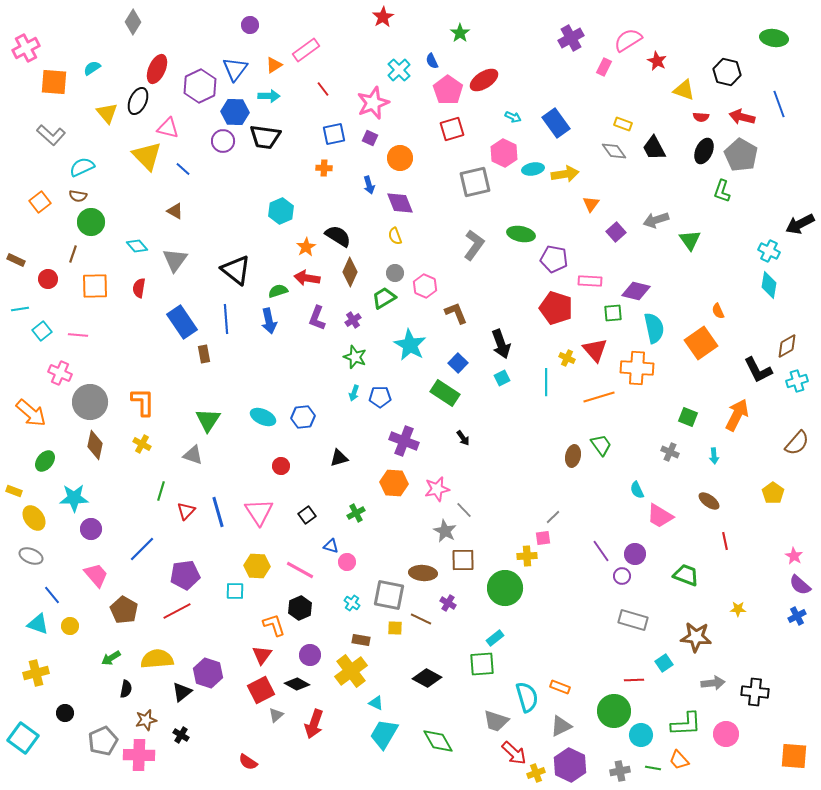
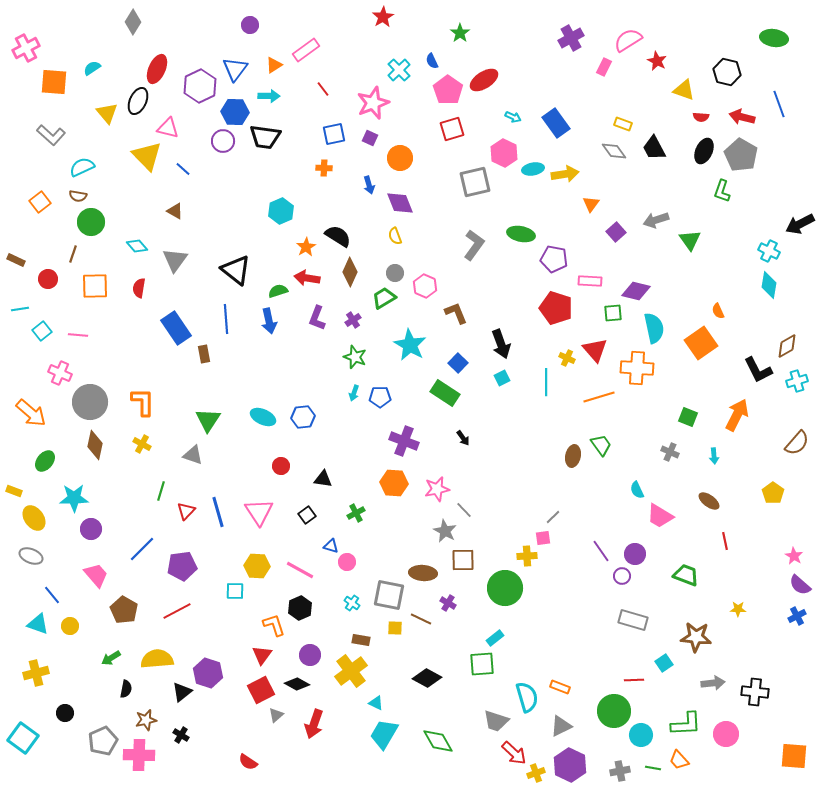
blue rectangle at (182, 322): moved 6 px left, 6 px down
black triangle at (339, 458): moved 16 px left, 21 px down; rotated 24 degrees clockwise
purple pentagon at (185, 575): moved 3 px left, 9 px up
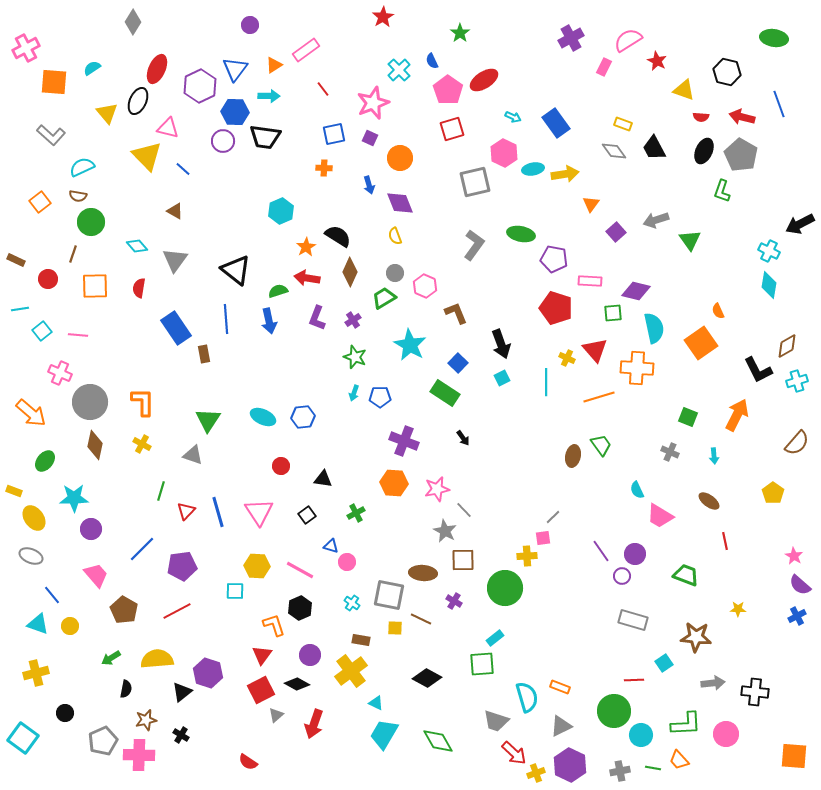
purple cross at (448, 603): moved 6 px right, 2 px up
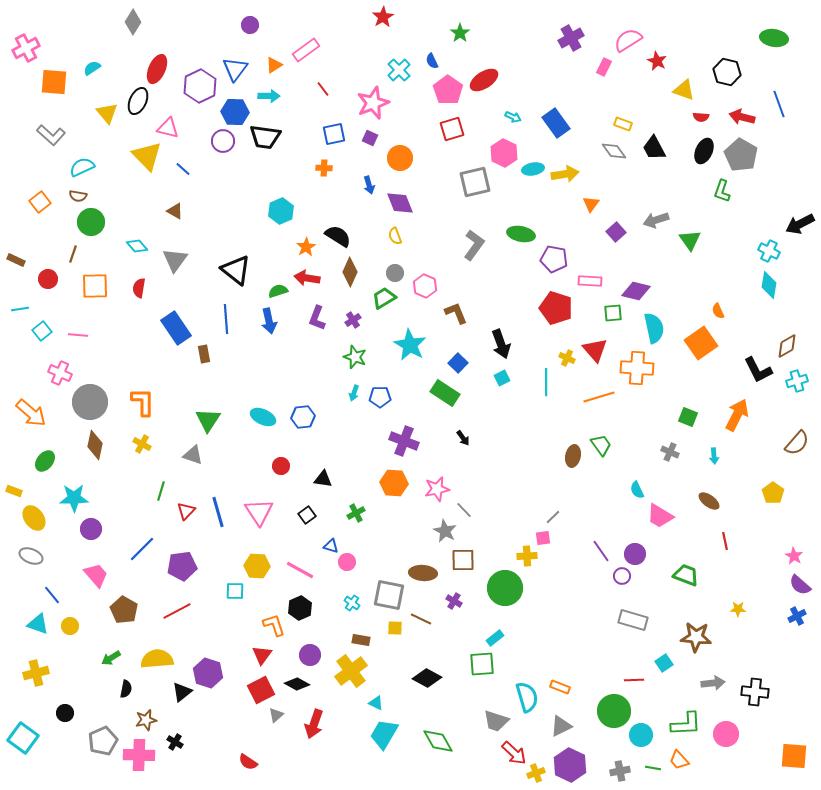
black cross at (181, 735): moved 6 px left, 7 px down
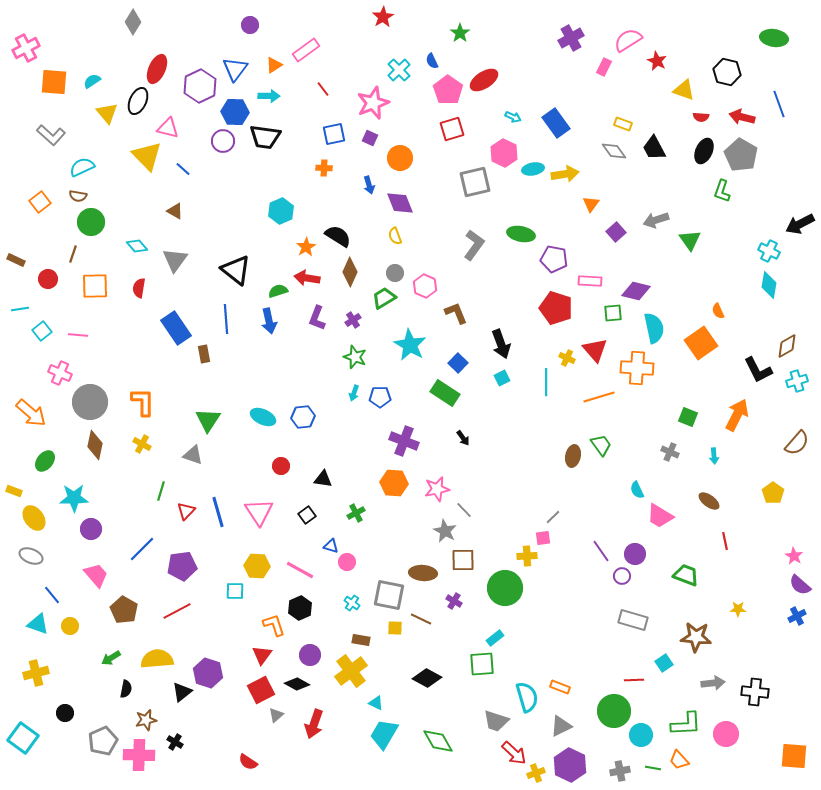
cyan semicircle at (92, 68): moved 13 px down
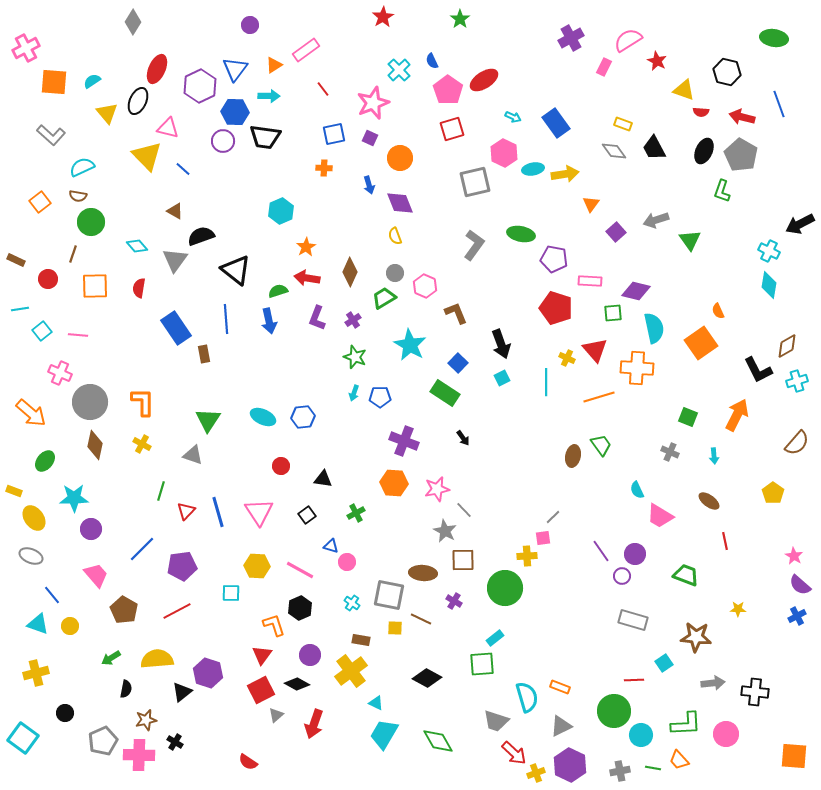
green star at (460, 33): moved 14 px up
red semicircle at (701, 117): moved 5 px up
black semicircle at (338, 236): moved 137 px left; rotated 52 degrees counterclockwise
cyan square at (235, 591): moved 4 px left, 2 px down
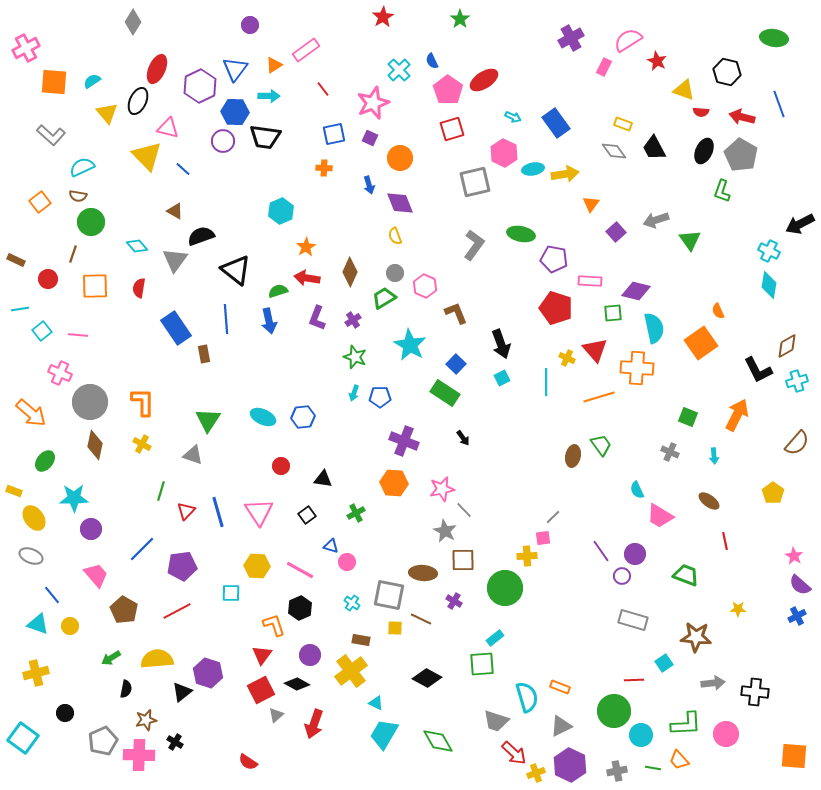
blue square at (458, 363): moved 2 px left, 1 px down
pink star at (437, 489): moved 5 px right
gray cross at (620, 771): moved 3 px left
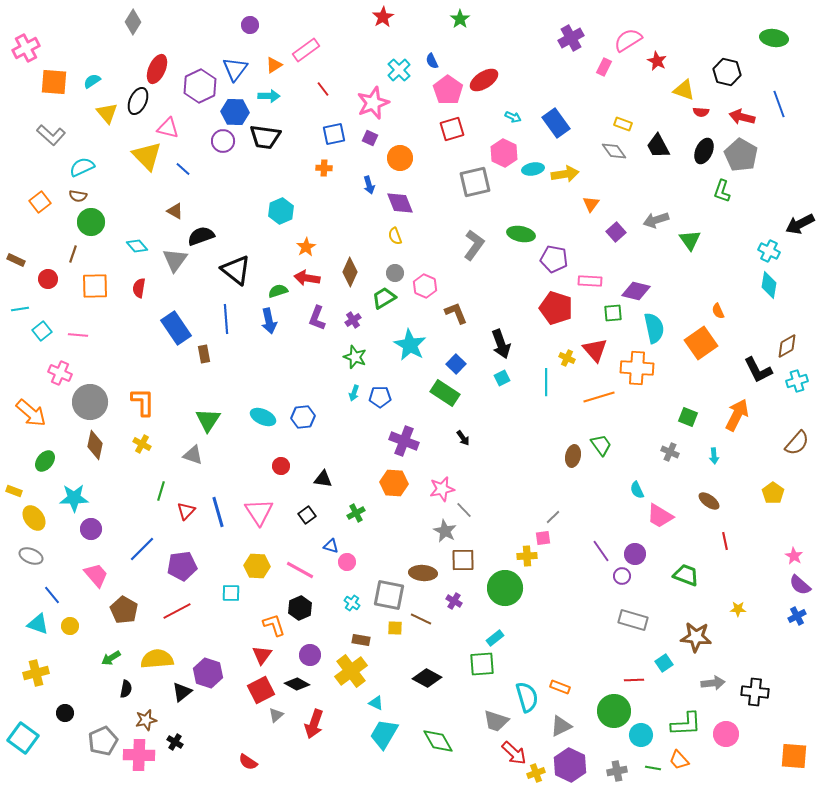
black trapezoid at (654, 148): moved 4 px right, 2 px up
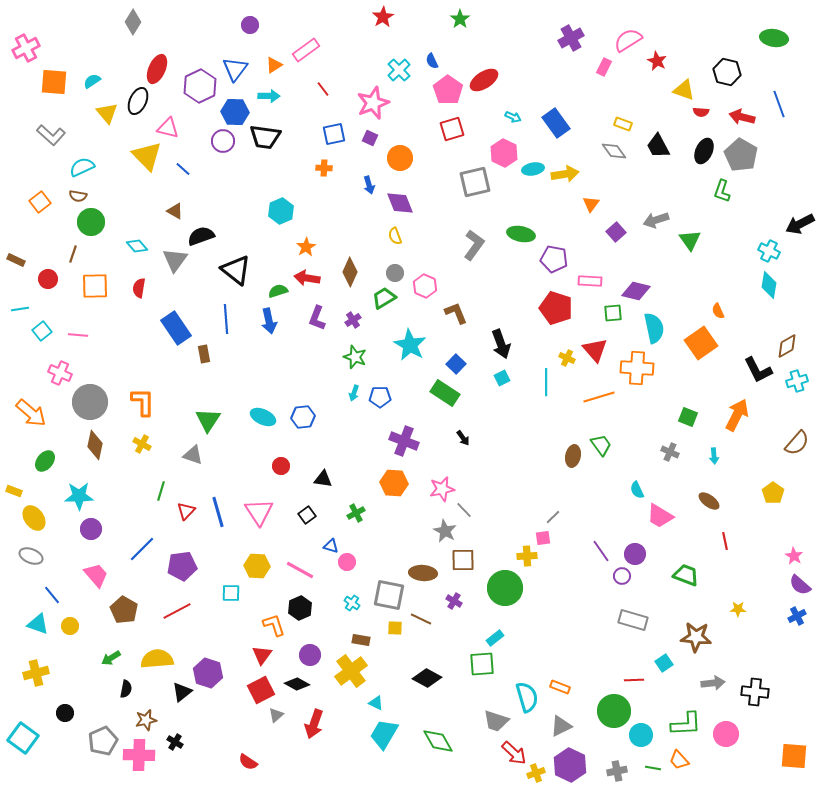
cyan star at (74, 498): moved 5 px right, 2 px up
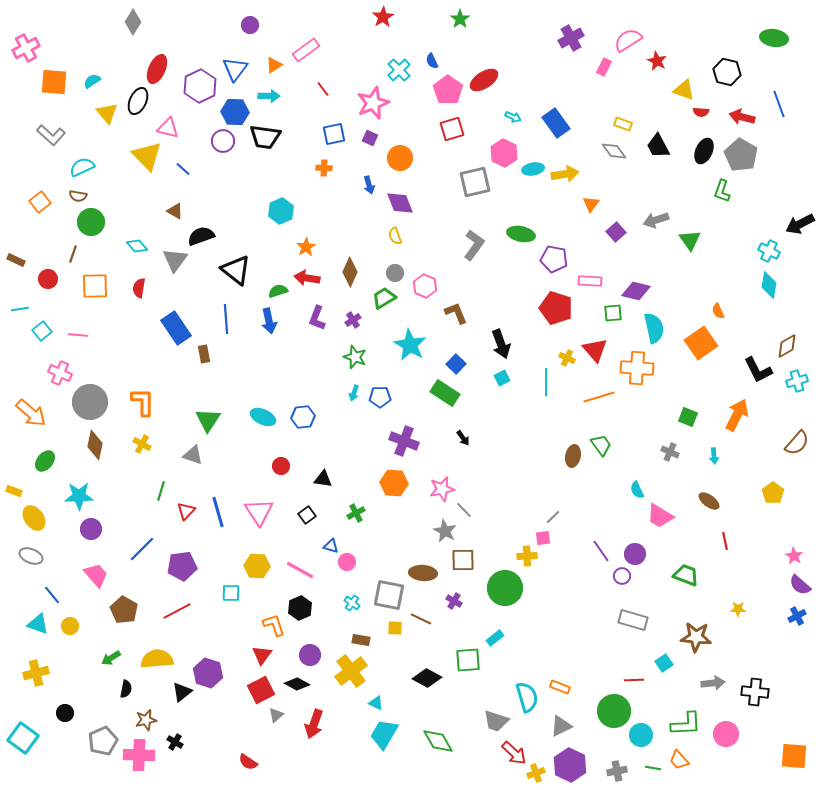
green square at (482, 664): moved 14 px left, 4 px up
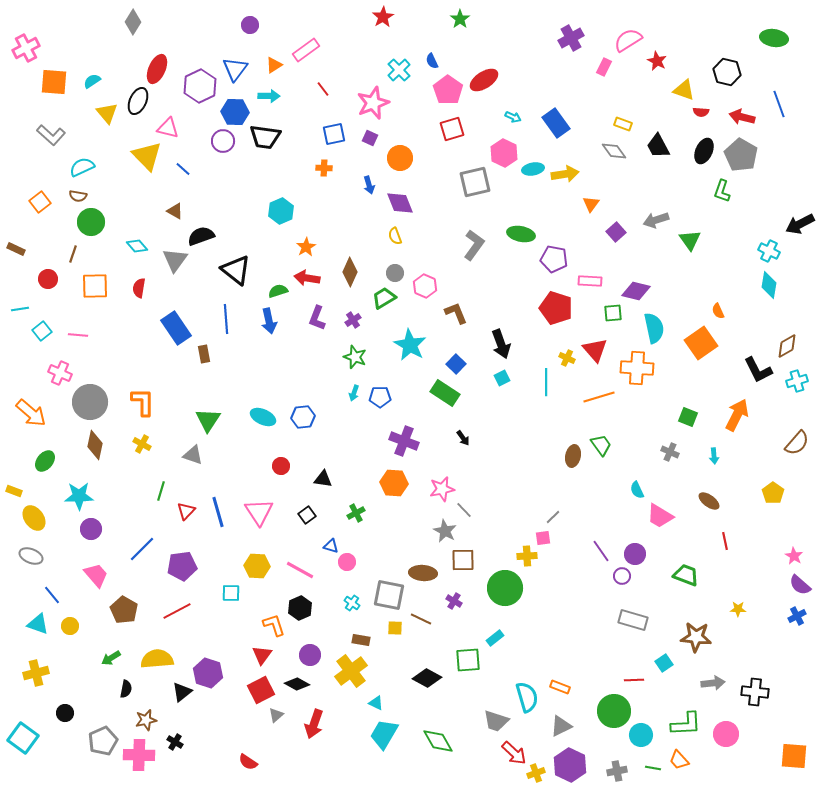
brown rectangle at (16, 260): moved 11 px up
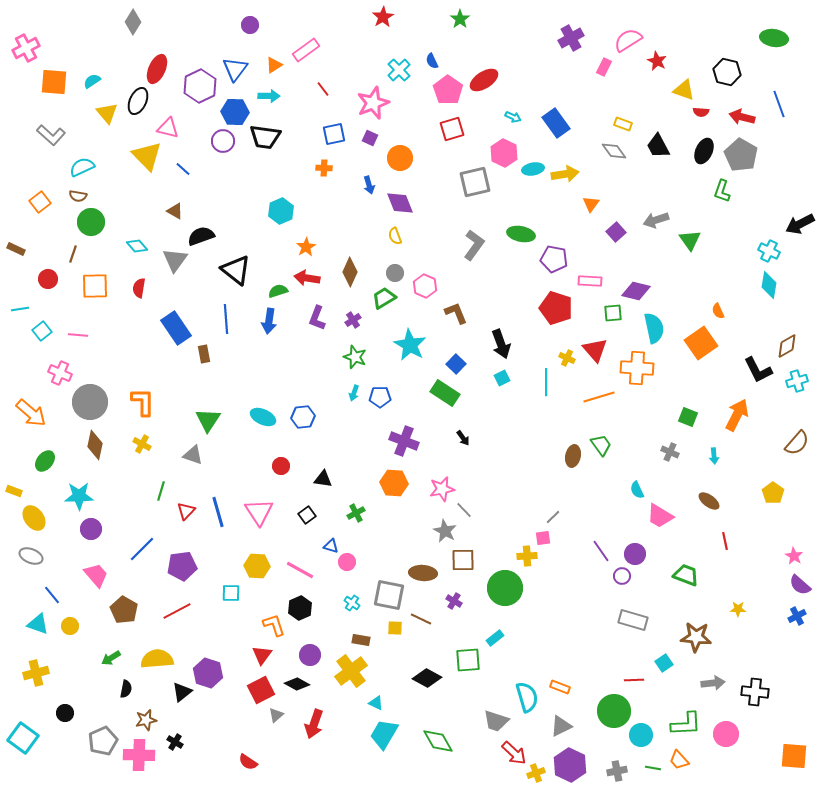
blue arrow at (269, 321): rotated 20 degrees clockwise
